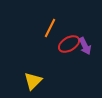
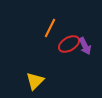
yellow triangle: moved 2 px right
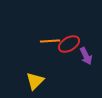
orange line: moved 13 px down; rotated 60 degrees clockwise
purple arrow: moved 1 px right, 10 px down
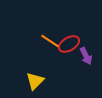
orange line: rotated 36 degrees clockwise
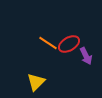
orange line: moved 2 px left, 2 px down
yellow triangle: moved 1 px right, 1 px down
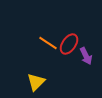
red ellipse: rotated 25 degrees counterclockwise
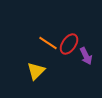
yellow triangle: moved 11 px up
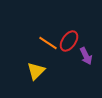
red ellipse: moved 3 px up
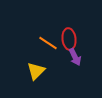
red ellipse: moved 2 px up; rotated 40 degrees counterclockwise
purple arrow: moved 11 px left, 1 px down
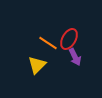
red ellipse: rotated 35 degrees clockwise
yellow triangle: moved 1 px right, 6 px up
